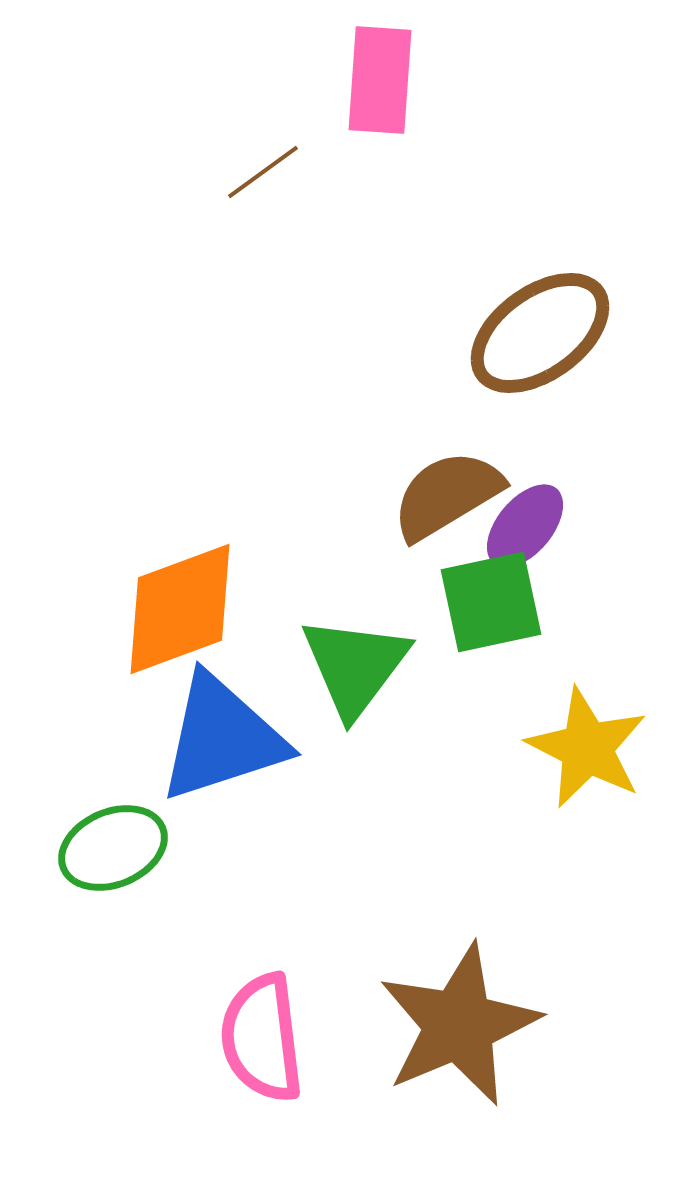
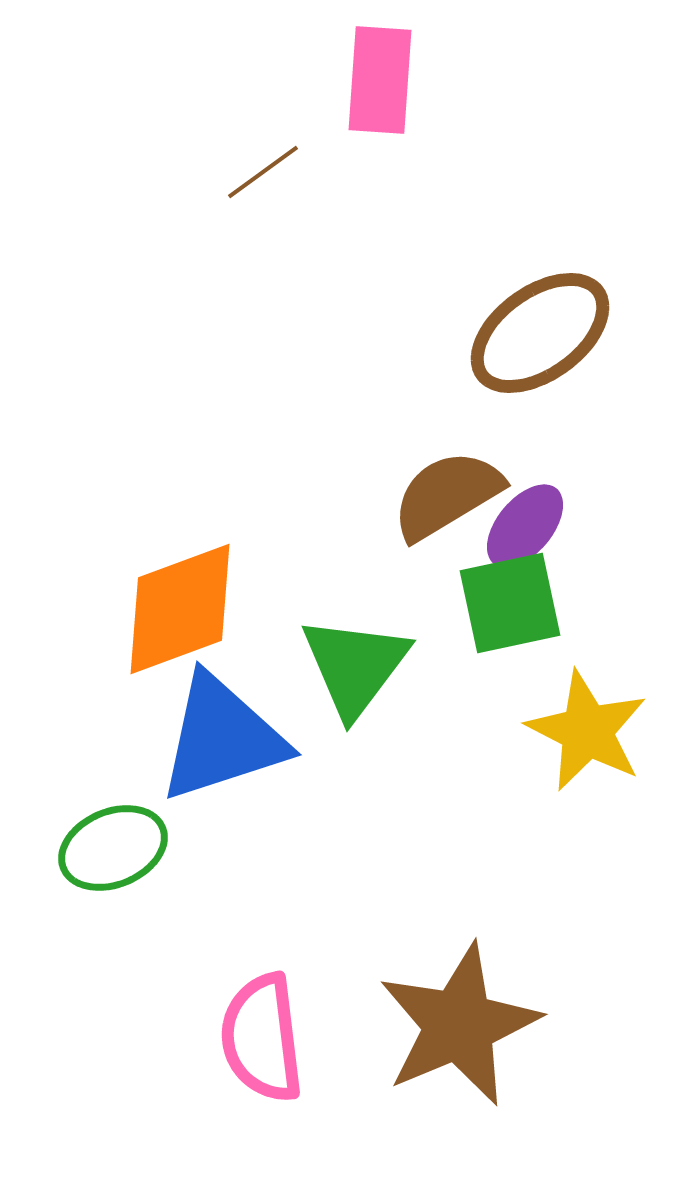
green square: moved 19 px right, 1 px down
yellow star: moved 17 px up
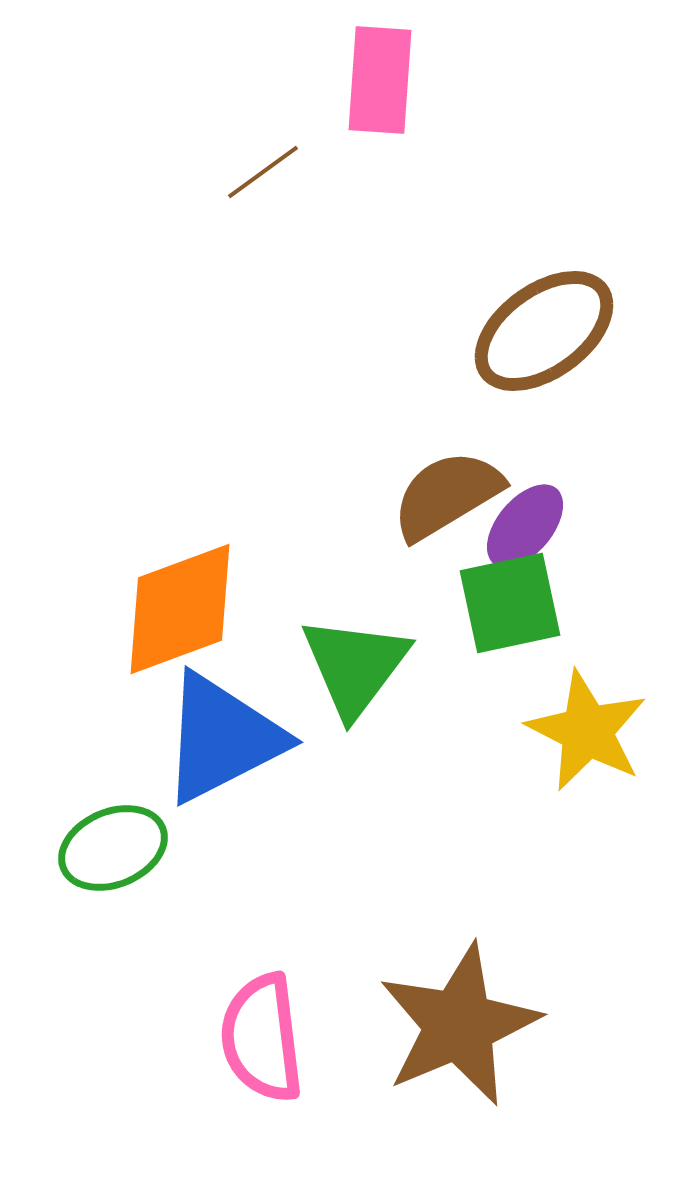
brown ellipse: moved 4 px right, 2 px up
blue triangle: rotated 9 degrees counterclockwise
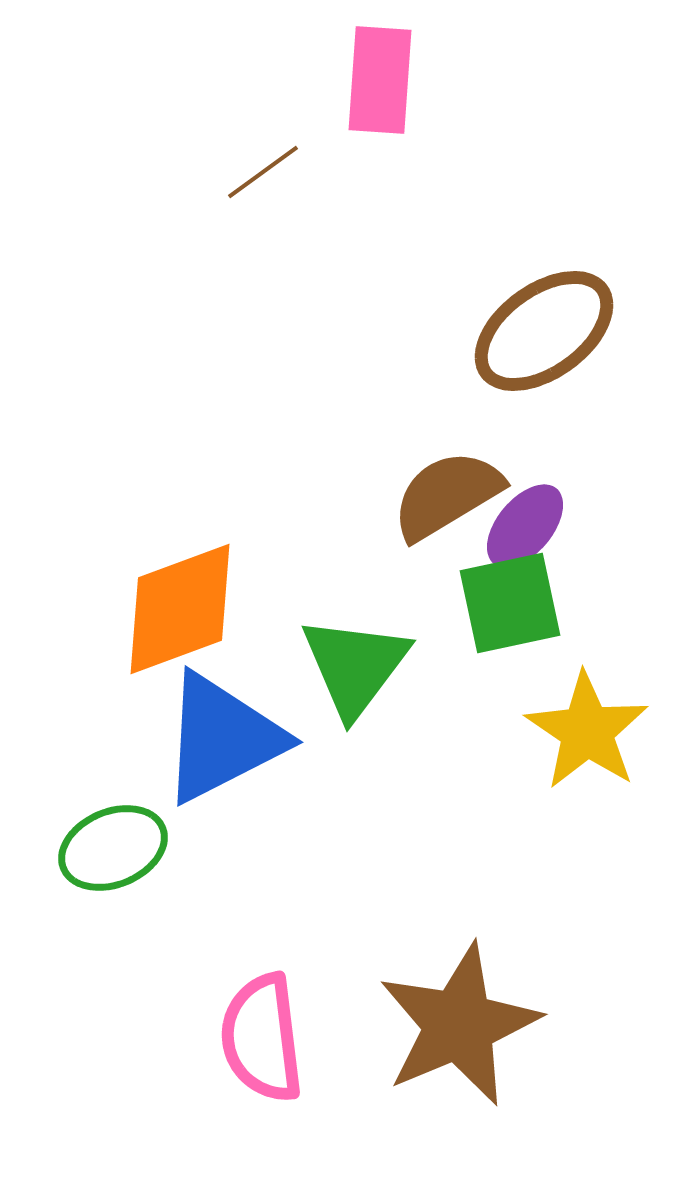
yellow star: rotated 7 degrees clockwise
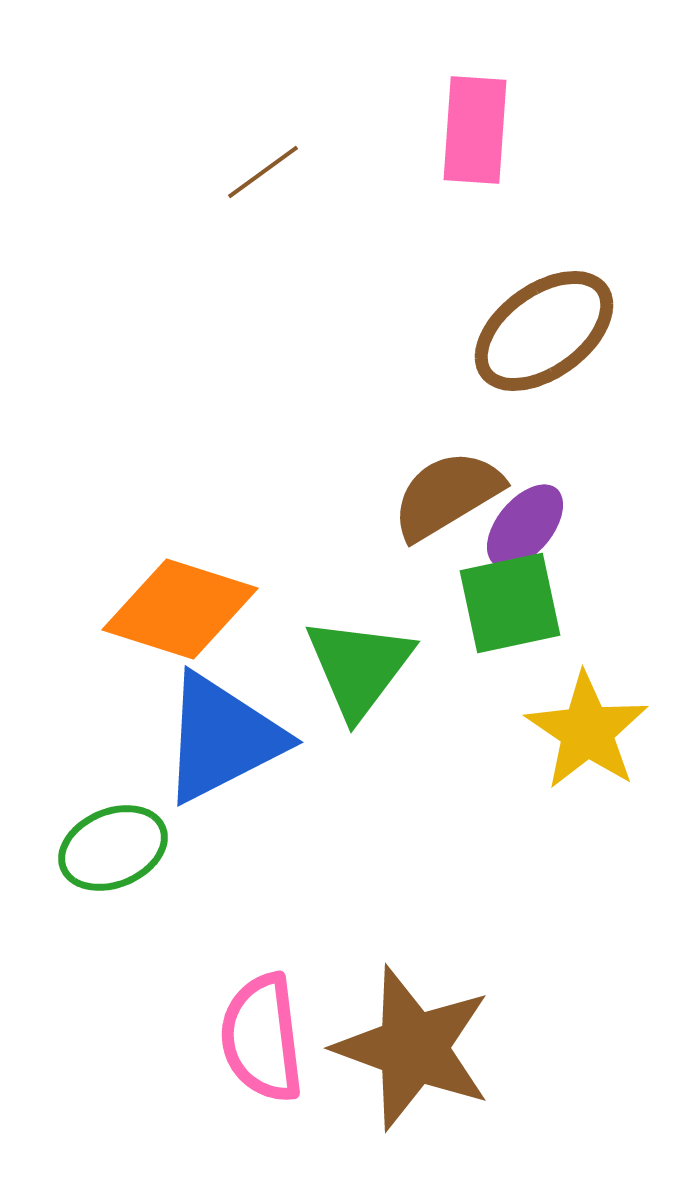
pink rectangle: moved 95 px right, 50 px down
orange diamond: rotated 38 degrees clockwise
green triangle: moved 4 px right, 1 px down
brown star: moved 46 px left, 23 px down; rotated 29 degrees counterclockwise
